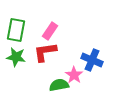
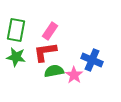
green semicircle: moved 5 px left, 14 px up
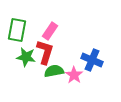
green rectangle: moved 1 px right
red L-shape: rotated 115 degrees clockwise
green star: moved 10 px right
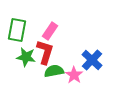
blue cross: rotated 20 degrees clockwise
